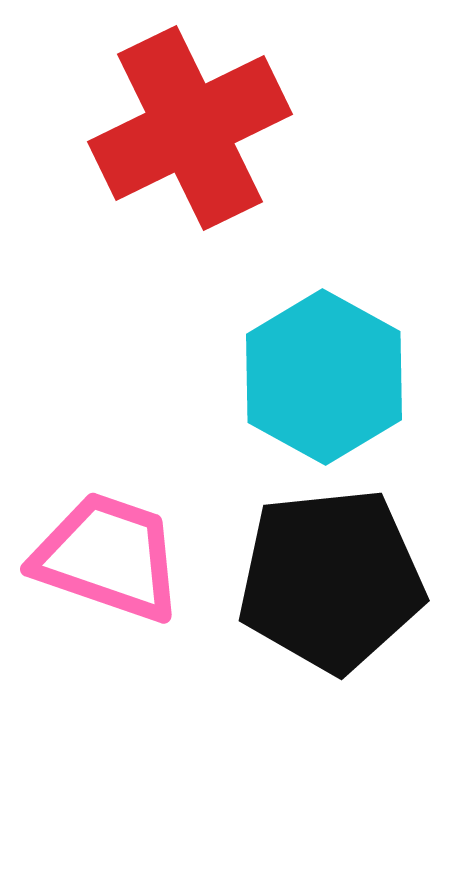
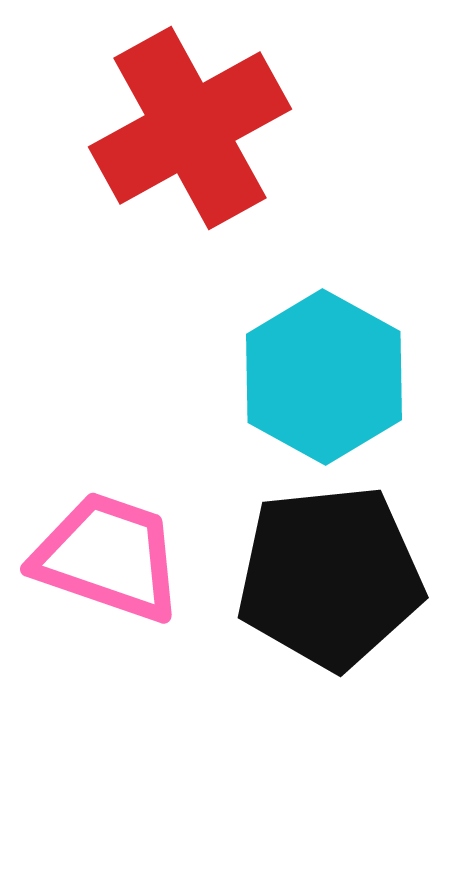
red cross: rotated 3 degrees counterclockwise
black pentagon: moved 1 px left, 3 px up
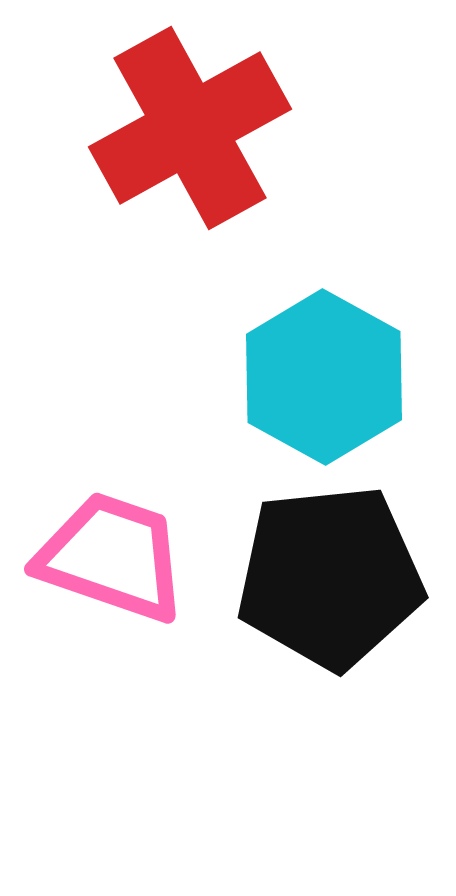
pink trapezoid: moved 4 px right
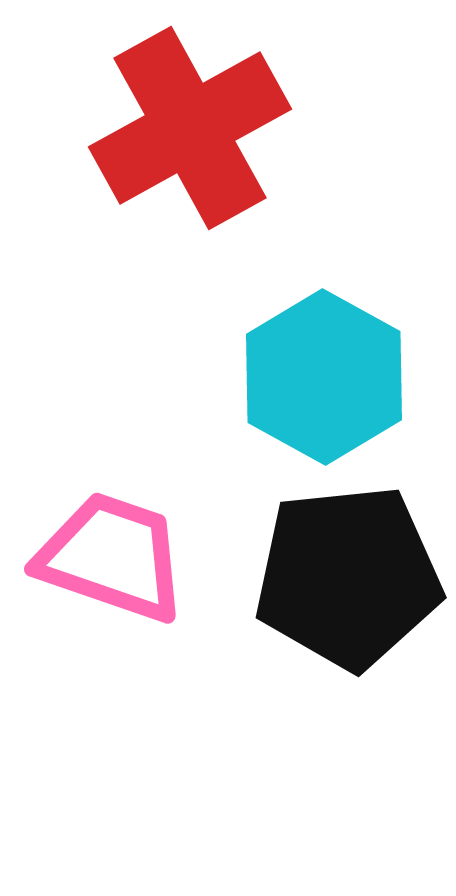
black pentagon: moved 18 px right
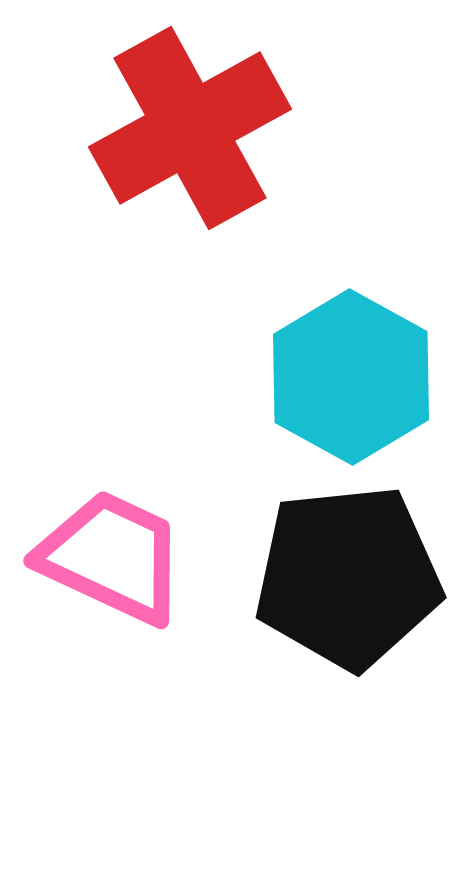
cyan hexagon: moved 27 px right
pink trapezoid: rotated 6 degrees clockwise
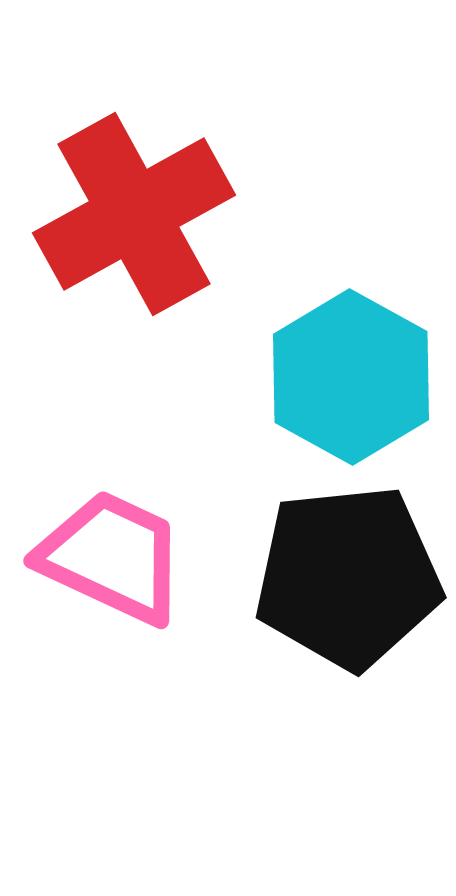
red cross: moved 56 px left, 86 px down
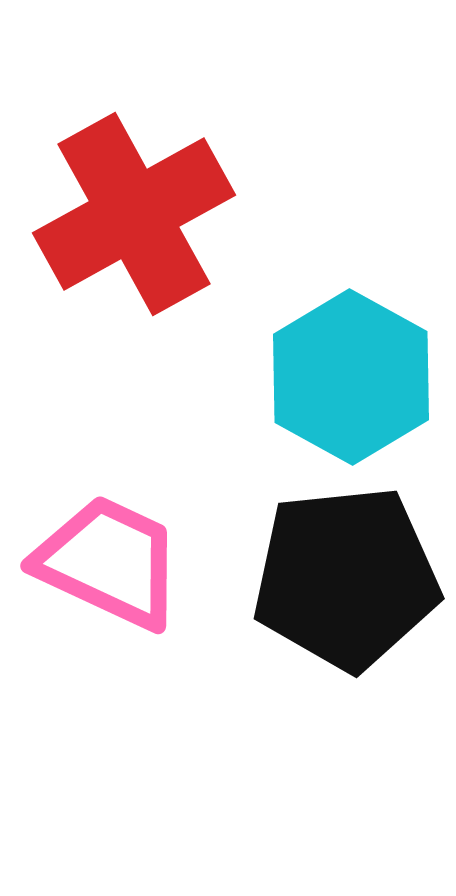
pink trapezoid: moved 3 px left, 5 px down
black pentagon: moved 2 px left, 1 px down
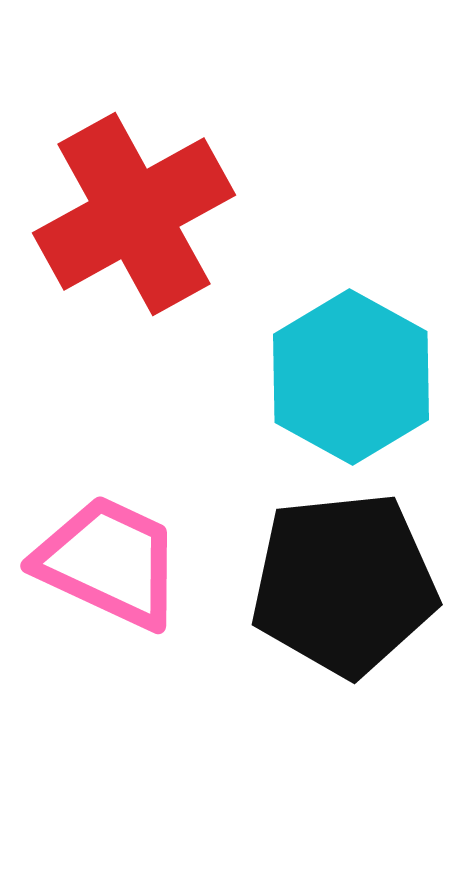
black pentagon: moved 2 px left, 6 px down
